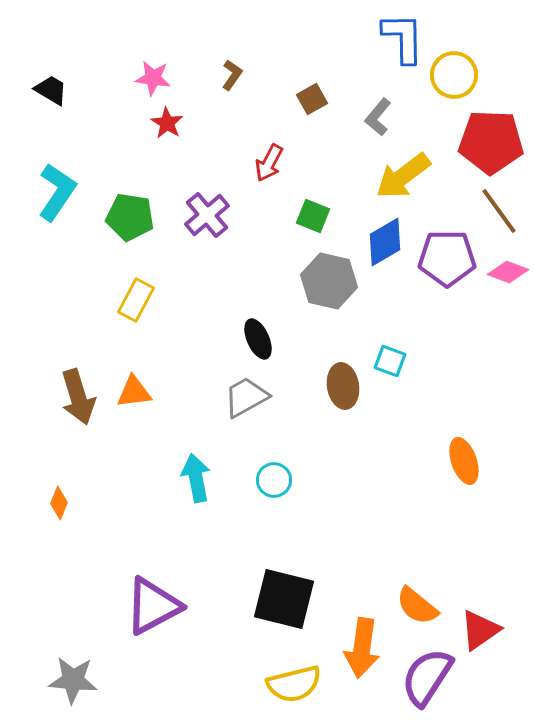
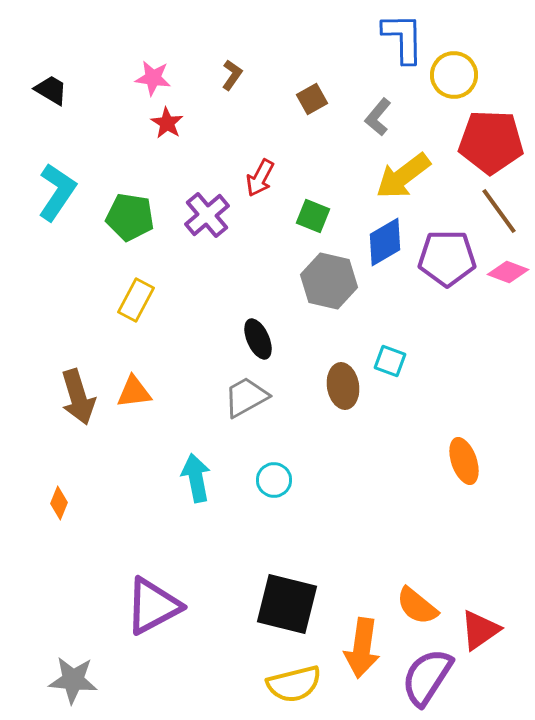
red arrow: moved 9 px left, 15 px down
black square: moved 3 px right, 5 px down
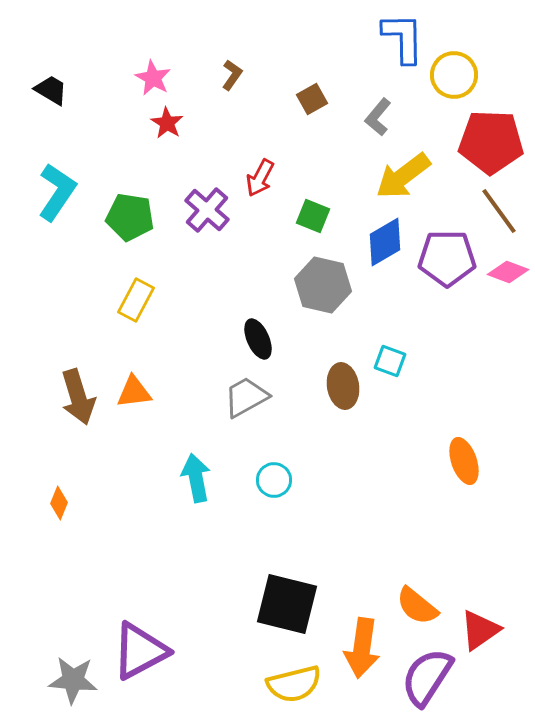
pink star: rotated 21 degrees clockwise
purple cross: moved 5 px up; rotated 9 degrees counterclockwise
gray hexagon: moved 6 px left, 4 px down
purple triangle: moved 13 px left, 45 px down
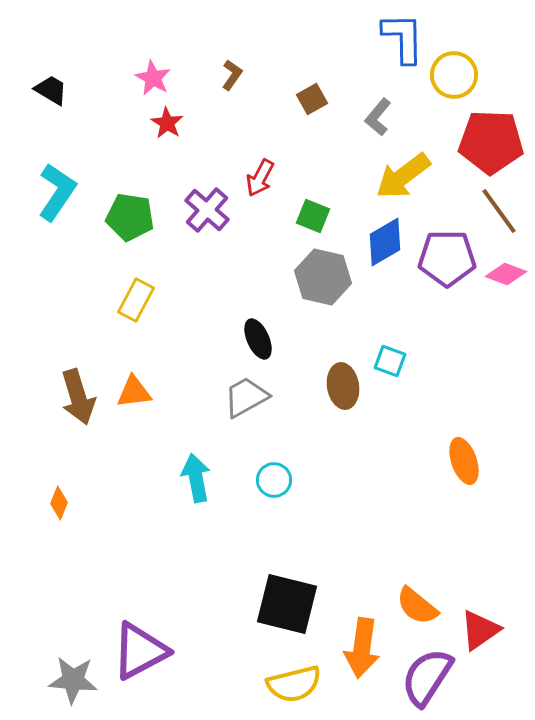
pink diamond: moved 2 px left, 2 px down
gray hexagon: moved 8 px up
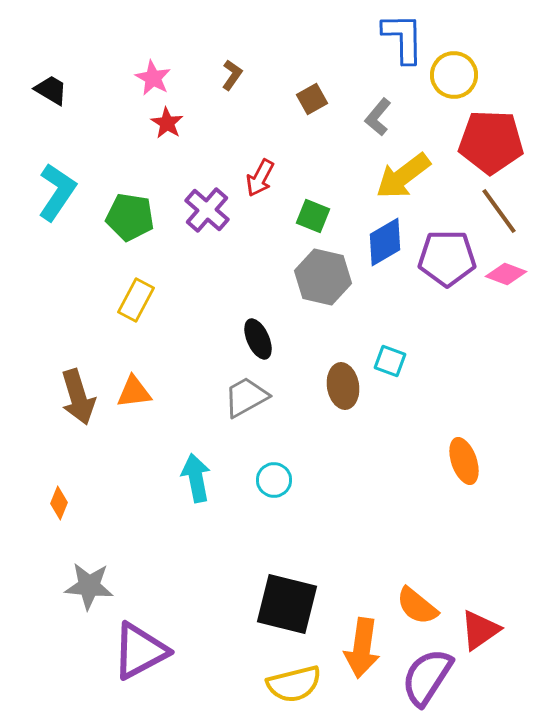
gray star: moved 16 px right, 94 px up
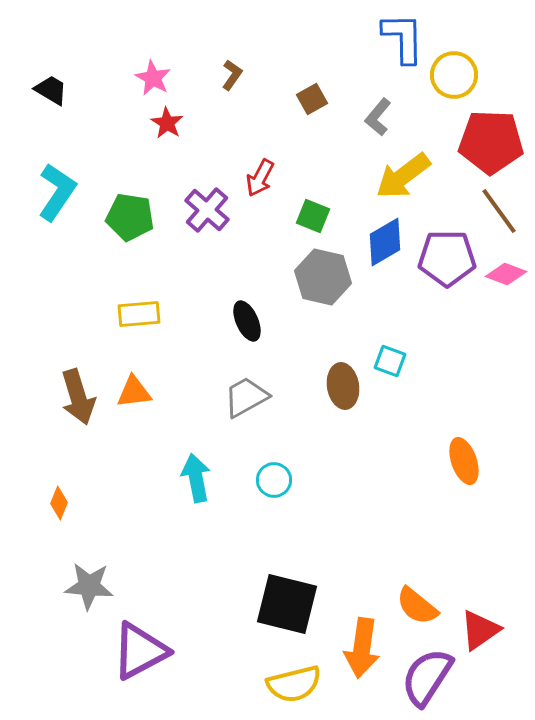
yellow rectangle: moved 3 px right, 14 px down; rotated 57 degrees clockwise
black ellipse: moved 11 px left, 18 px up
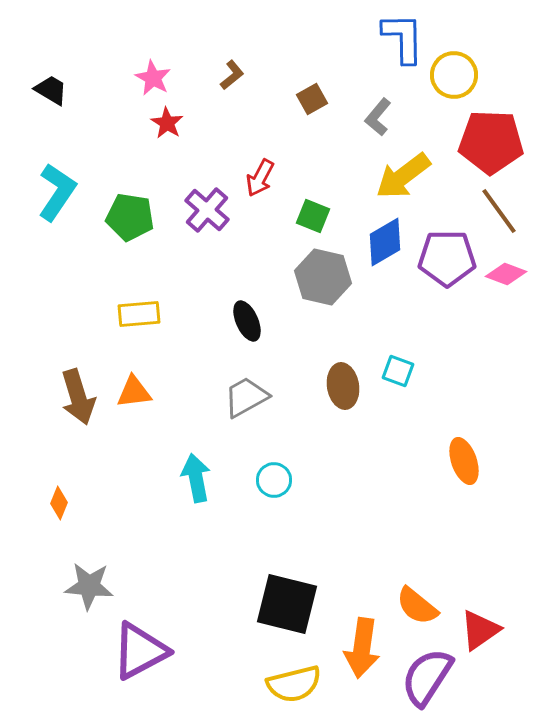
brown L-shape: rotated 16 degrees clockwise
cyan square: moved 8 px right, 10 px down
